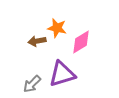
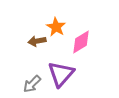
orange star: moved 1 px left, 1 px up; rotated 18 degrees clockwise
purple triangle: moved 1 px left; rotated 32 degrees counterclockwise
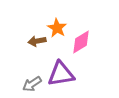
orange star: moved 1 px right, 1 px down
purple triangle: rotated 40 degrees clockwise
gray arrow: rotated 12 degrees clockwise
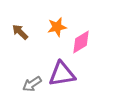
orange star: moved 1 px up; rotated 30 degrees clockwise
brown arrow: moved 17 px left, 9 px up; rotated 54 degrees clockwise
purple triangle: moved 1 px right
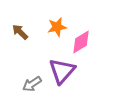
purple triangle: moved 3 px up; rotated 40 degrees counterclockwise
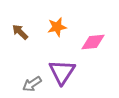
pink diamond: moved 12 px right; rotated 25 degrees clockwise
purple triangle: moved 1 px down; rotated 8 degrees counterclockwise
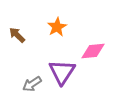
orange star: rotated 18 degrees counterclockwise
brown arrow: moved 3 px left, 3 px down
pink diamond: moved 9 px down
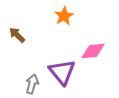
orange star: moved 7 px right, 11 px up
purple triangle: rotated 12 degrees counterclockwise
gray arrow: rotated 138 degrees clockwise
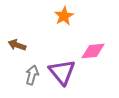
brown arrow: moved 10 px down; rotated 24 degrees counterclockwise
gray arrow: moved 9 px up
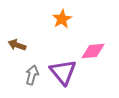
orange star: moved 2 px left, 3 px down
purple triangle: moved 1 px right
